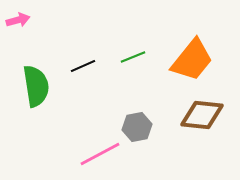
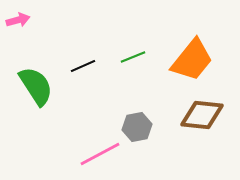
green semicircle: rotated 24 degrees counterclockwise
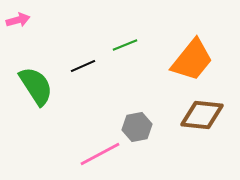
green line: moved 8 px left, 12 px up
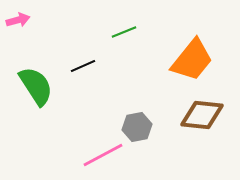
green line: moved 1 px left, 13 px up
pink line: moved 3 px right, 1 px down
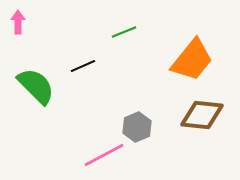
pink arrow: moved 2 px down; rotated 75 degrees counterclockwise
green semicircle: rotated 12 degrees counterclockwise
gray hexagon: rotated 12 degrees counterclockwise
pink line: moved 1 px right
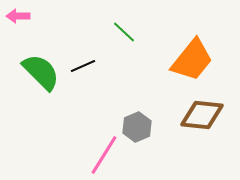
pink arrow: moved 6 px up; rotated 90 degrees counterclockwise
green line: rotated 65 degrees clockwise
green semicircle: moved 5 px right, 14 px up
pink line: rotated 30 degrees counterclockwise
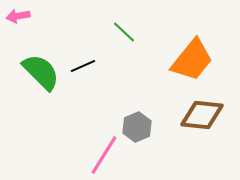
pink arrow: rotated 10 degrees counterclockwise
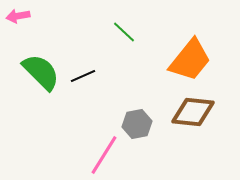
orange trapezoid: moved 2 px left
black line: moved 10 px down
brown diamond: moved 9 px left, 3 px up
gray hexagon: moved 3 px up; rotated 12 degrees clockwise
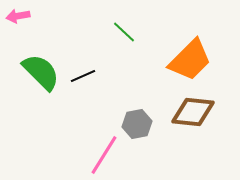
orange trapezoid: rotated 6 degrees clockwise
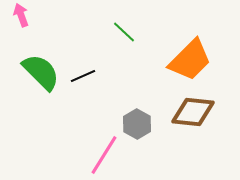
pink arrow: moved 3 px right, 1 px up; rotated 80 degrees clockwise
gray hexagon: rotated 20 degrees counterclockwise
